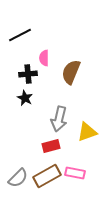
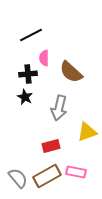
black line: moved 11 px right
brown semicircle: rotated 70 degrees counterclockwise
black star: moved 1 px up
gray arrow: moved 11 px up
pink rectangle: moved 1 px right, 1 px up
gray semicircle: rotated 85 degrees counterclockwise
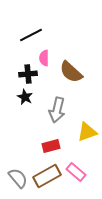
gray arrow: moved 2 px left, 2 px down
pink rectangle: rotated 30 degrees clockwise
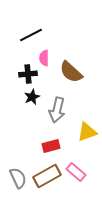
black star: moved 7 px right; rotated 21 degrees clockwise
gray semicircle: rotated 15 degrees clockwise
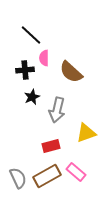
black line: rotated 70 degrees clockwise
black cross: moved 3 px left, 4 px up
yellow triangle: moved 1 px left, 1 px down
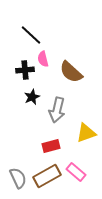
pink semicircle: moved 1 px left, 1 px down; rotated 14 degrees counterclockwise
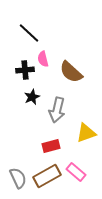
black line: moved 2 px left, 2 px up
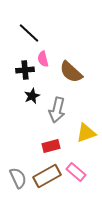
black star: moved 1 px up
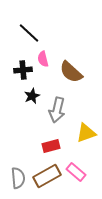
black cross: moved 2 px left
gray semicircle: rotated 20 degrees clockwise
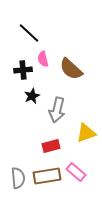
brown semicircle: moved 3 px up
brown rectangle: rotated 20 degrees clockwise
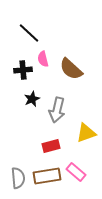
black star: moved 3 px down
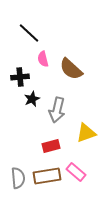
black cross: moved 3 px left, 7 px down
